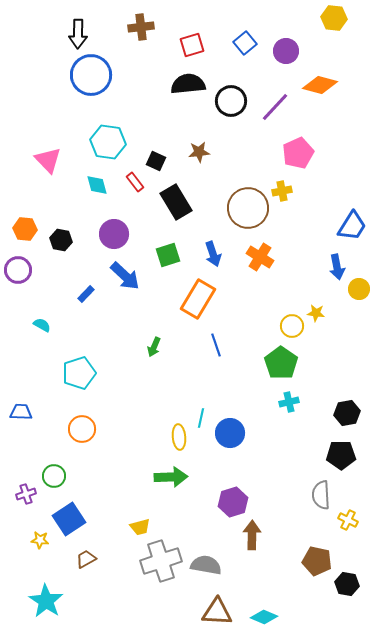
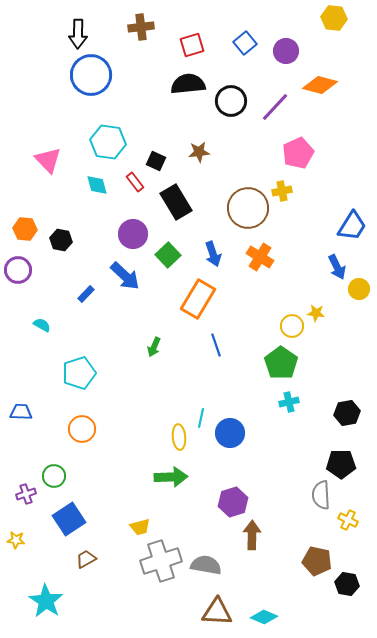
purple circle at (114, 234): moved 19 px right
green square at (168, 255): rotated 25 degrees counterclockwise
blue arrow at (337, 267): rotated 15 degrees counterclockwise
black pentagon at (341, 455): moved 9 px down
yellow star at (40, 540): moved 24 px left
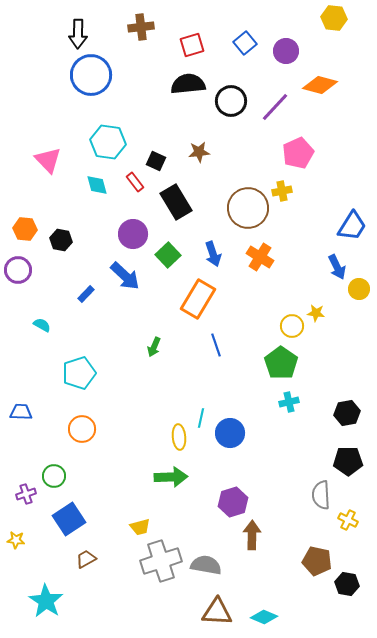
black pentagon at (341, 464): moved 7 px right, 3 px up
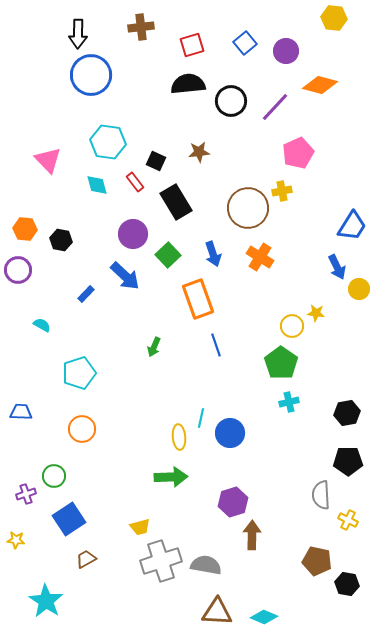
orange rectangle at (198, 299): rotated 51 degrees counterclockwise
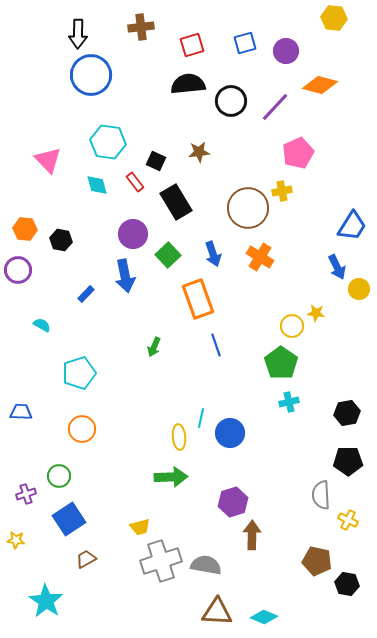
blue square at (245, 43): rotated 25 degrees clockwise
blue arrow at (125, 276): rotated 36 degrees clockwise
green circle at (54, 476): moved 5 px right
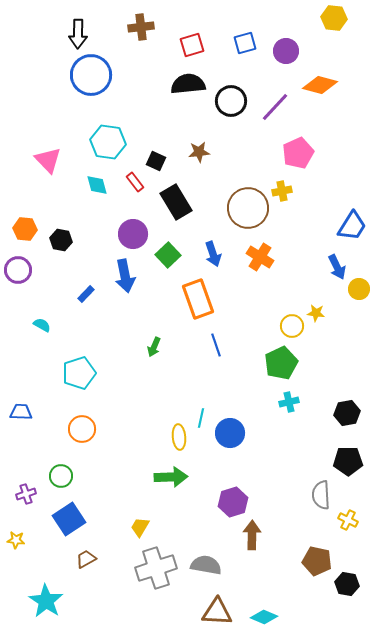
green pentagon at (281, 363): rotated 12 degrees clockwise
green circle at (59, 476): moved 2 px right
yellow trapezoid at (140, 527): rotated 135 degrees clockwise
gray cross at (161, 561): moved 5 px left, 7 px down
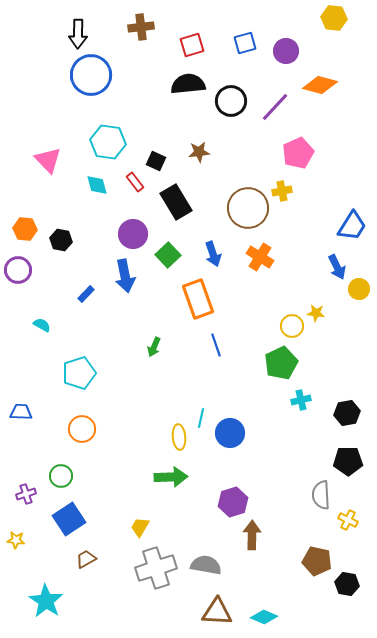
cyan cross at (289, 402): moved 12 px right, 2 px up
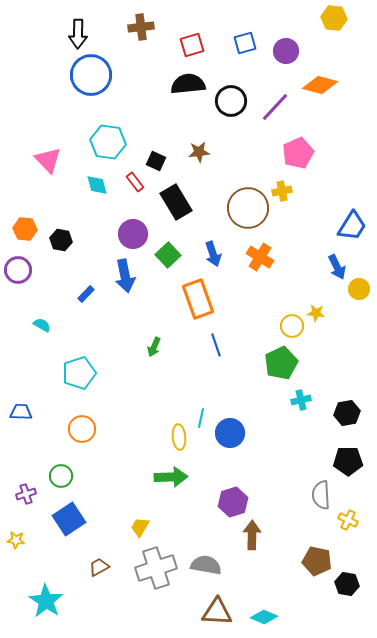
brown trapezoid at (86, 559): moved 13 px right, 8 px down
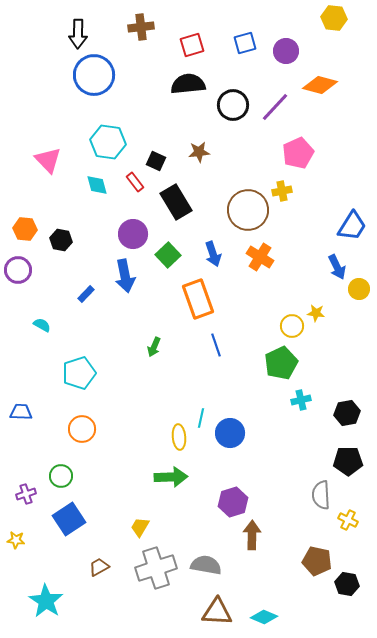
blue circle at (91, 75): moved 3 px right
black circle at (231, 101): moved 2 px right, 4 px down
brown circle at (248, 208): moved 2 px down
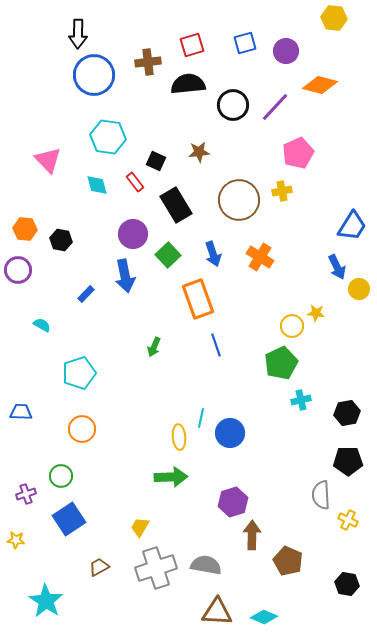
brown cross at (141, 27): moved 7 px right, 35 px down
cyan hexagon at (108, 142): moved 5 px up
black rectangle at (176, 202): moved 3 px down
brown circle at (248, 210): moved 9 px left, 10 px up
brown pentagon at (317, 561): moved 29 px left; rotated 12 degrees clockwise
